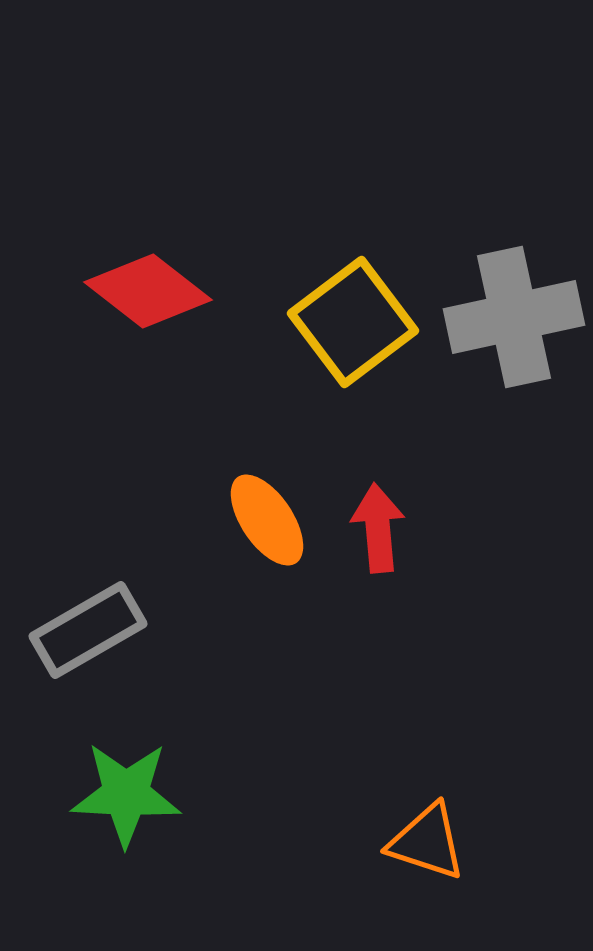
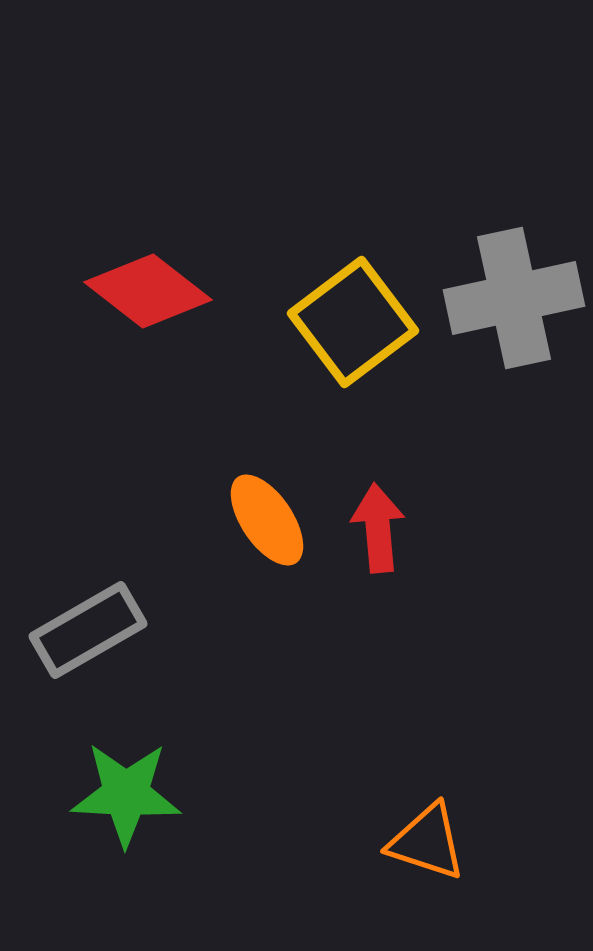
gray cross: moved 19 px up
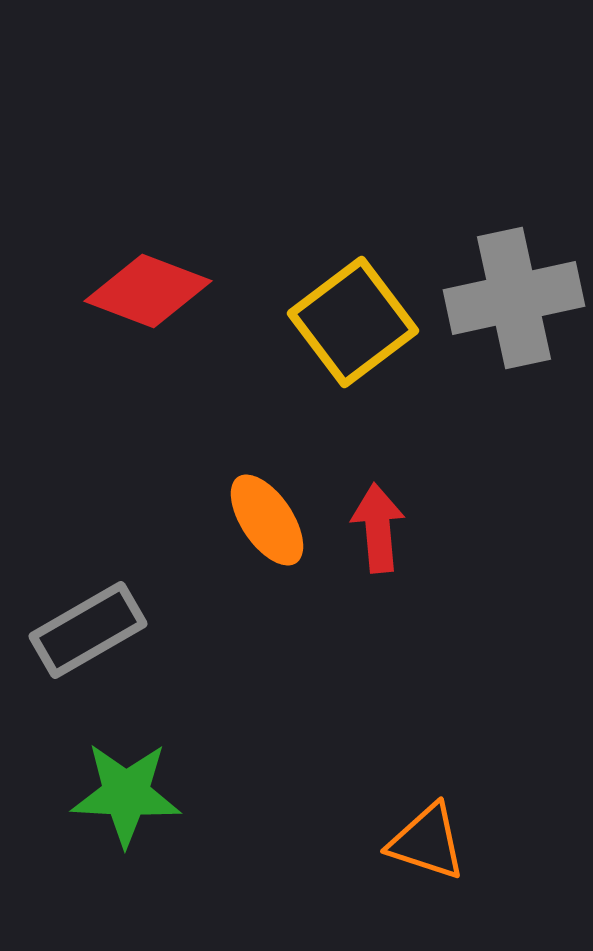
red diamond: rotated 17 degrees counterclockwise
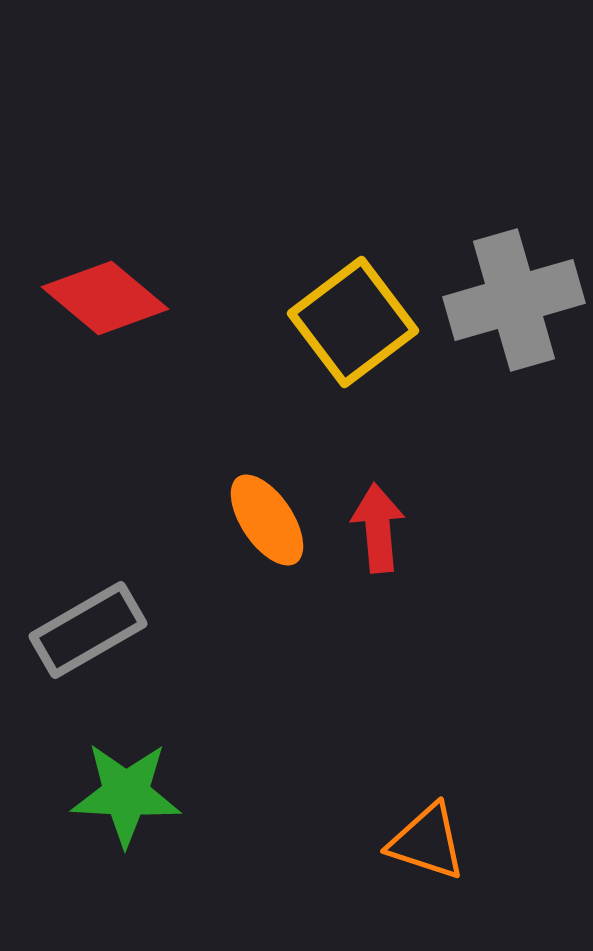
red diamond: moved 43 px left, 7 px down; rotated 19 degrees clockwise
gray cross: moved 2 px down; rotated 4 degrees counterclockwise
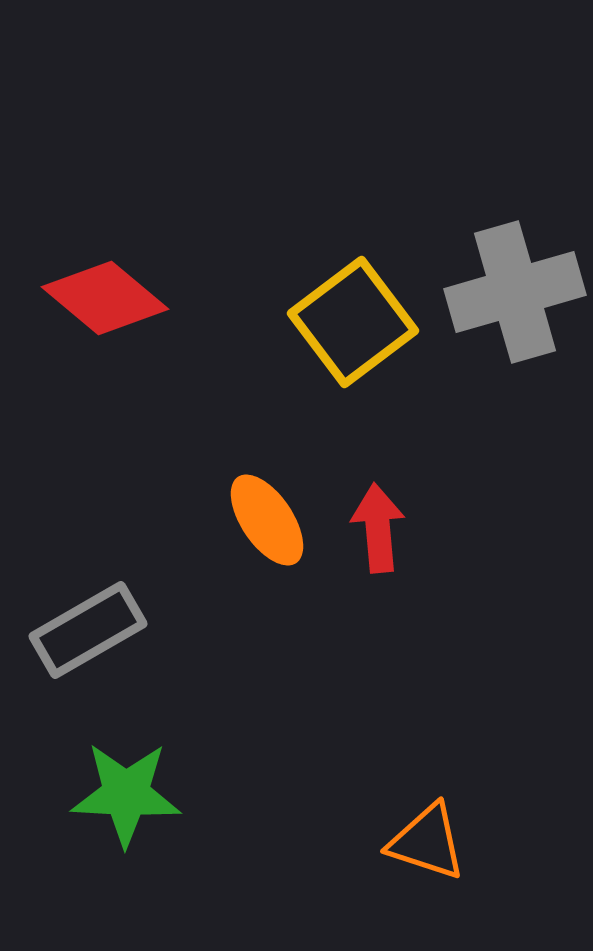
gray cross: moved 1 px right, 8 px up
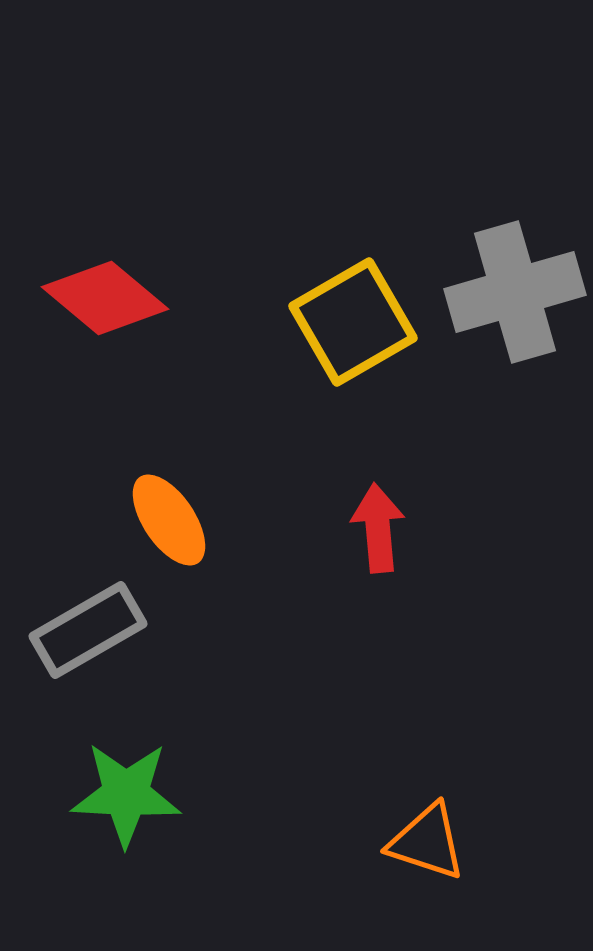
yellow square: rotated 7 degrees clockwise
orange ellipse: moved 98 px left
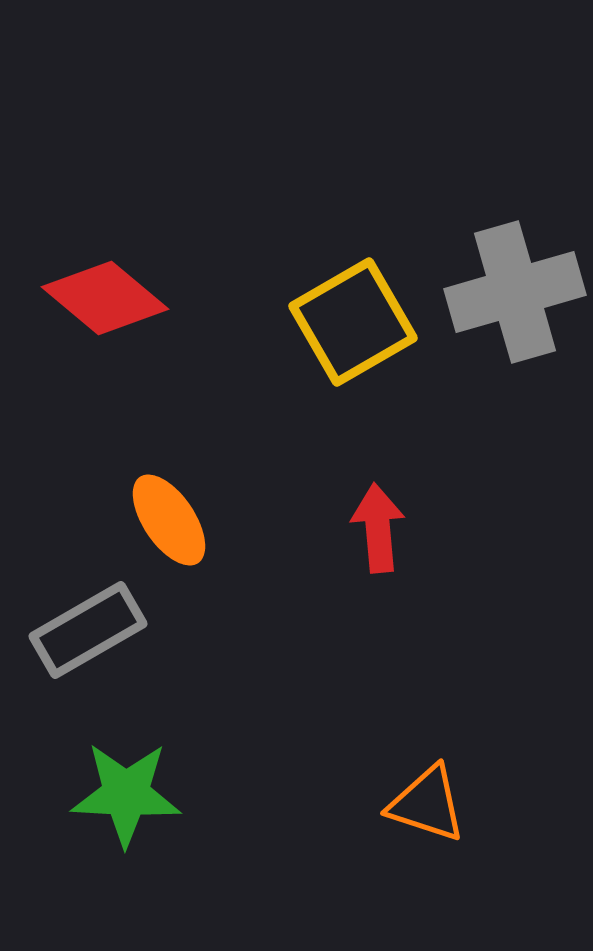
orange triangle: moved 38 px up
